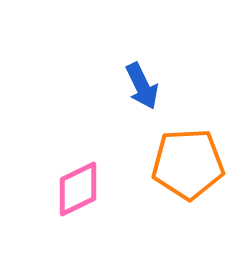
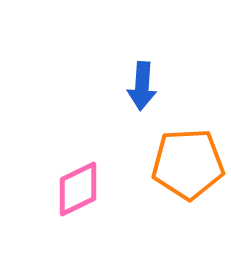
blue arrow: rotated 30 degrees clockwise
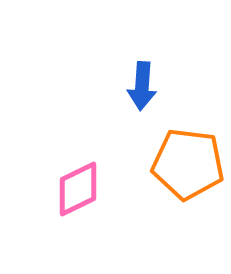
orange pentagon: rotated 10 degrees clockwise
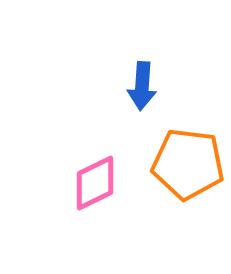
pink diamond: moved 17 px right, 6 px up
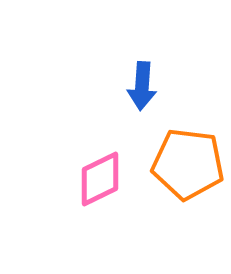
pink diamond: moved 5 px right, 4 px up
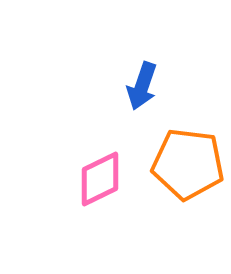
blue arrow: rotated 15 degrees clockwise
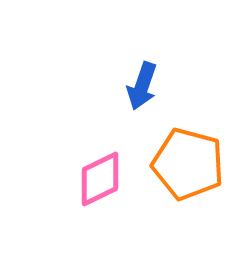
orange pentagon: rotated 8 degrees clockwise
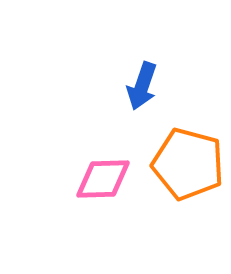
pink diamond: moved 3 px right; rotated 24 degrees clockwise
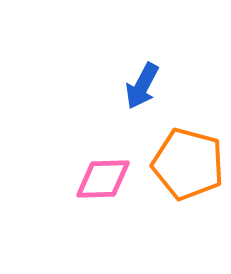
blue arrow: rotated 9 degrees clockwise
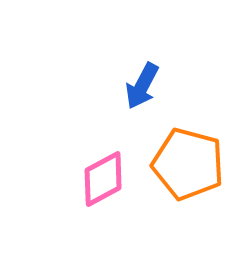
pink diamond: rotated 26 degrees counterclockwise
